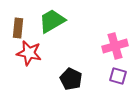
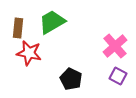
green trapezoid: moved 1 px down
pink cross: rotated 25 degrees counterclockwise
purple square: rotated 12 degrees clockwise
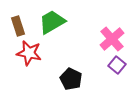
brown rectangle: moved 2 px up; rotated 24 degrees counterclockwise
pink cross: moved 3 px left, 7 px up
purple square: moved 1 px left, 11 px up; rotated 12 degrees clockwise
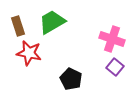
pink cross: rotated 30 degrees counterclockwise
purple square: moved 2 px left, 2 px down
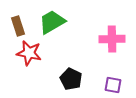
pink cross: rotated 20 degrees counterclockwise
purple square: moved 2 px left, 18 px down; rotated 30 degrees counterclockwise
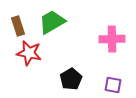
black pentagon: rotated 15 degrees clockwise
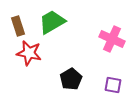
pink cross: rotated 25 degrees clockwise
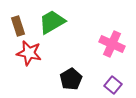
pink cross: moved 5 px down
purple square: rotated 30 degrees clockwise
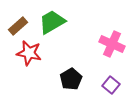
brown rectangle: rotated 66 degrees clockwise
purple square: moved 2 px left
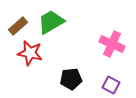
green trapezoid: moved 1 px left
red star: moved 1 px right
black pentagon: rotated 25 degrees clockwise
purple square: rotated 12 degrees counterclockwise
